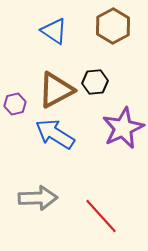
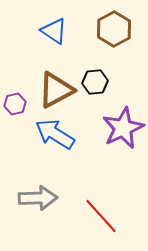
brown hexagon: moved 1 px right, 3 px down
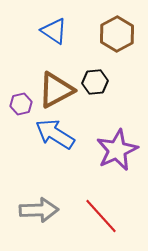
brown hexagon: moved 3 px right, 5 px down
purple hexagon: moved 6 px right
purple star: moved 6 px left, 22 px down
gray arrow: moved 1 px right, 12 px down
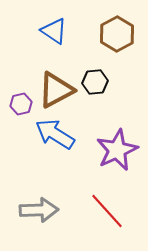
red line: moved 6 px right, 5 px up
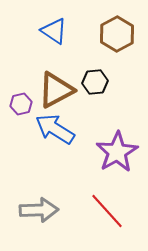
blue arrow: moved 5 px up
purple star: moved 2 px down; rotated 6 degrees counterclockwise
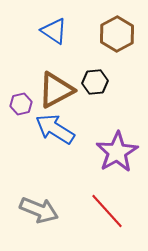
gray arrow: rotated 24 degrees clockwise
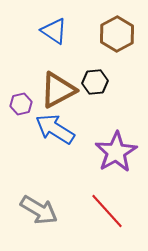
brown triangle: moved 2 px right
purple star: moved 1 px left
gray arrow: rotated 9 degrees clockwise
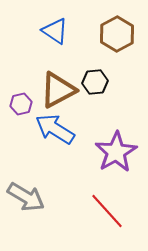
blue triangle: moved 1 px right
gray arrow: moved 13 px left, 13 px up
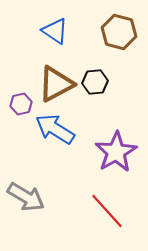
brown hexagon: moved 2 px right, 2 px up; rotated 16 degrees counterclockwise
brown triangle: moved 2 px left, 6 px up
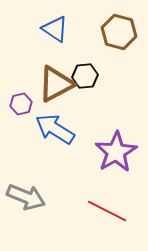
blue triangle: moved 2 px up
black hexagon: moved 10 px left, 6 px up
gray arrow: rotated 9 degrees counterclockwise
red line: rotated 21 degrees counterclockwise
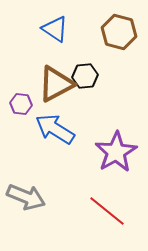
purple hexagon: rotated 20 degrees clockwise
red line: rotated 12 degrees clockwise
